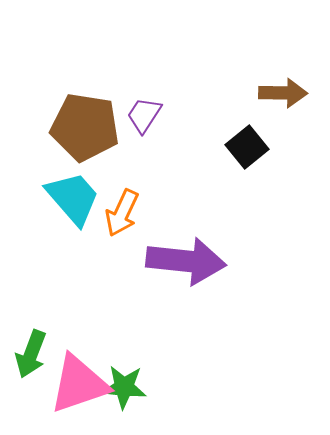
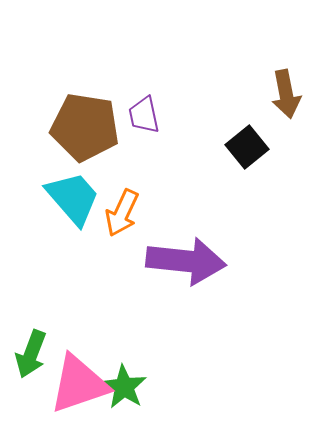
brown arrow: moved 3 px right, 1 px down; rotated 78 degrees clockwise
purple trapezoid: rotated 45 degrees counterclockwise
green star: rotated 27 degrees clockwise
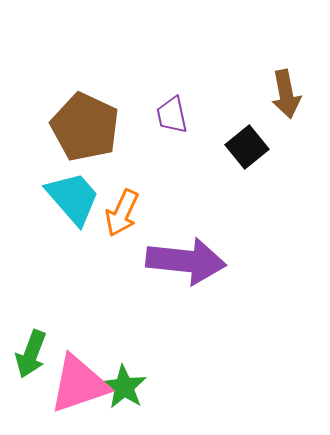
purple trapezoid: moved 28 px right
brown pentagon: rotated 16 degrees clockwise
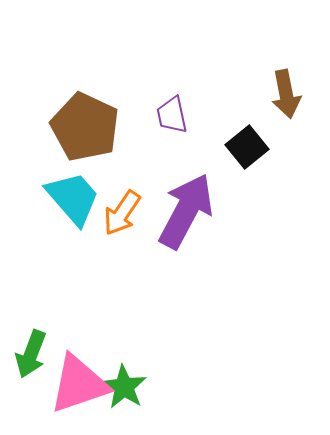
orange arrow: rotated 9 degrees clockwise
purple arrow: moved 50 px up; rotated 68 degrees counterclockwise
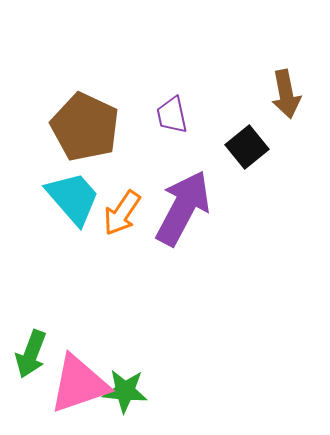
purple arrow: moved 3 px left, 3 px up
green star: moved 1 px right, 4 px down; rotated 27 degrees counterclockwise
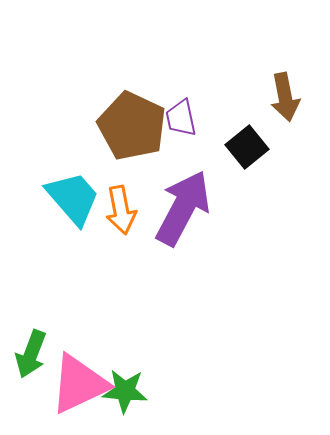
brown arrow: moved 1 px left, 3 px down
purple trapezoid: moved 9 px right, 3 px down
brown pentagon: moved 47 px right, 1 px up
orange arrow: moved 1 px left, 3 px up; rotated 45 degrees counterclockwise
pink triangle: rotated 6 degrees counterclockwise
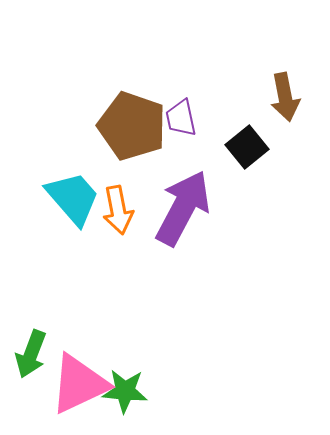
brown pentagon: rotated 6 degrees counterclockwise
orange arrow: moved 3 px left
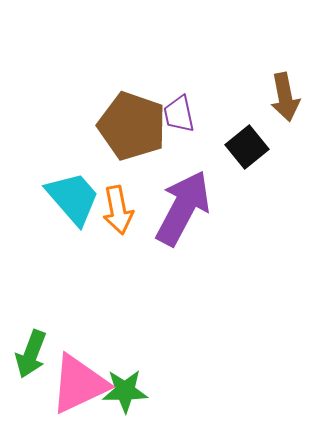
purple trapezoid: moved 2 px left, 4 px up
green star: rotated 6 degrees counterclockwise
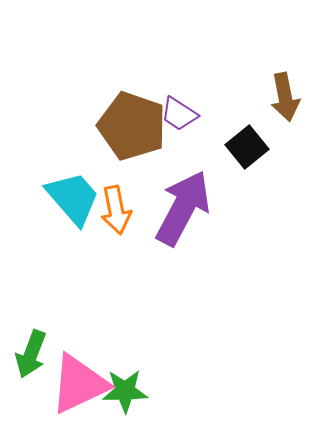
purple trapezoid: rotated 45 degrees counterclockwise
orange arrow: moved 2 px left
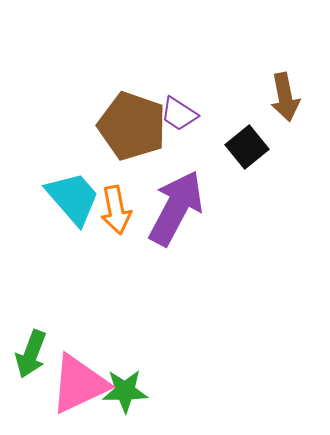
purple arrow: moved 7 px left
